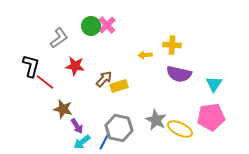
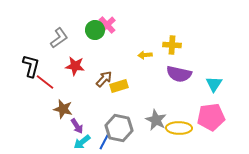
green circle: moved 4 px right, 4 px down
yellow ellipse: moved 1 px left, 1 px up; rotated 25 degrees counterclockwise
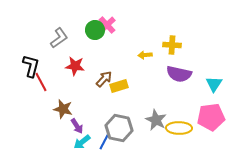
red line: moved 4 px left; rotated 24 degrees clockwise
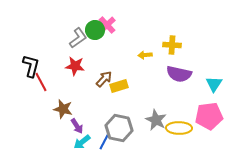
gray L-shape: moved 19 px right
pink pentagon: moved 2 px left, 1 px up
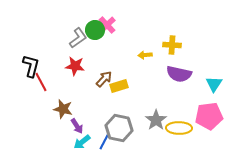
gray star: rotated 10 degrees clockwise
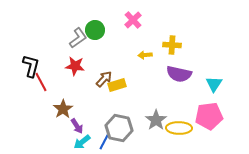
pink cross: moved 26 px right, 5 px up
yellow rectangle: moved 2 px left, 1 px up
brown star: rotated 24 degrees clockwise
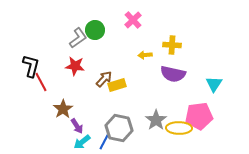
purple semicircle: moved 6 px left
pink pentagon: moved 10 px left
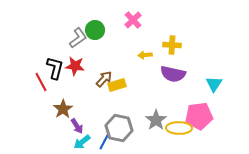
black L-shape: moved 24 px right, 2 px down
